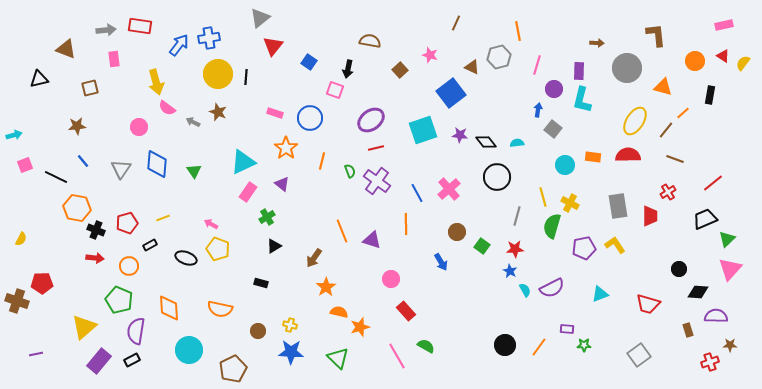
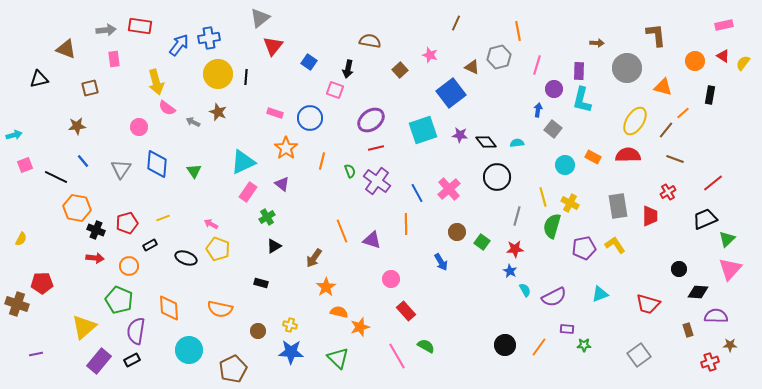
orange rectangle at (593, 157): rotated 21 degrees clockwise
green square at (482, 246): moved 4 px up
purple semicircle at (552, 288): moved 2 px right, 9 px down
brown cross at (17, 301): moved 3 px down
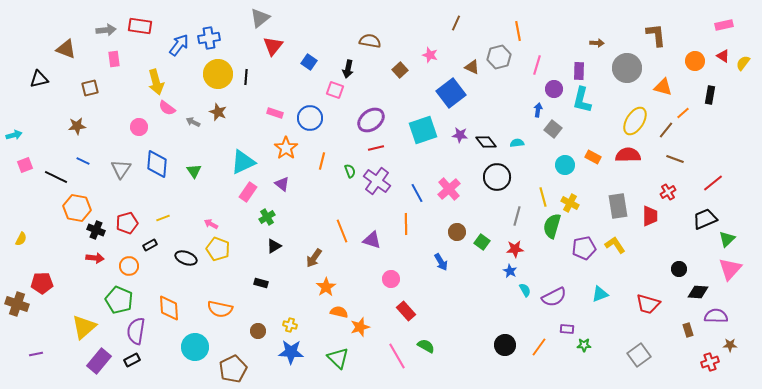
blue line at (83, 161): rotated 24 degrees counterclockwise
cyan circle at (189, 350): moved 6 px right, 3 px up
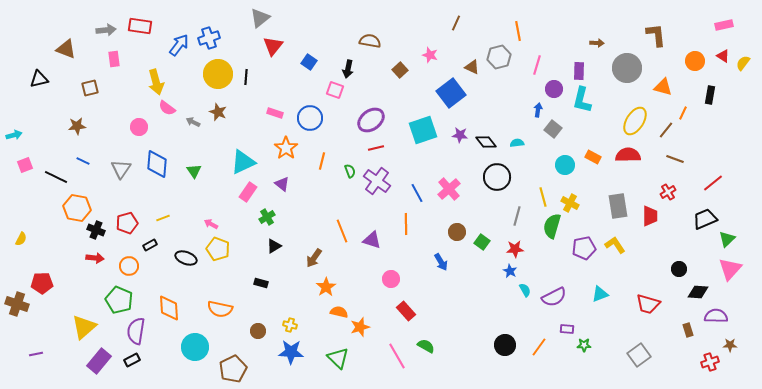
blue cross at (209, 38): rotated 10 degrees counterclockwise
orange line at (683, 113): rotated 24 degrees counterclockwise
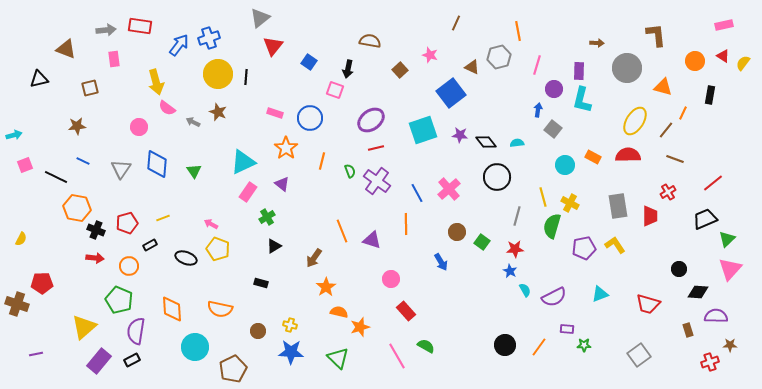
orange diamond at (169, 308): moved 3 px right, 1 px down
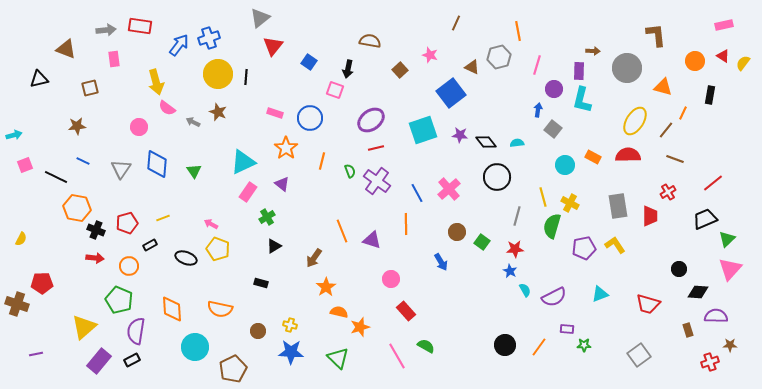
brown arrow at (597, 43): moved 4 px left, 8 px down
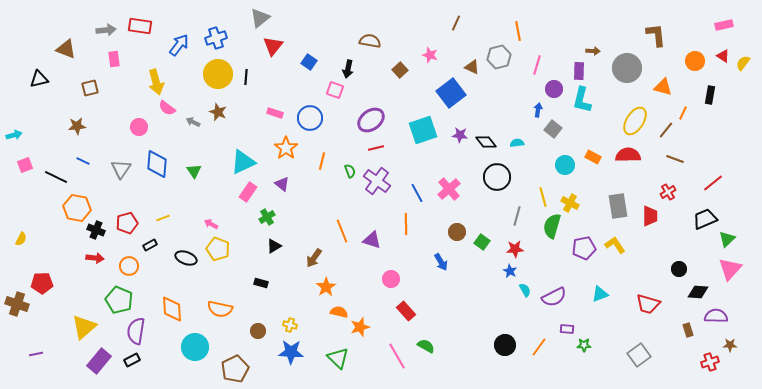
blue cross at (209, 38): moved 7 px right
brown pentagon at (233, 369): moved 2 px right
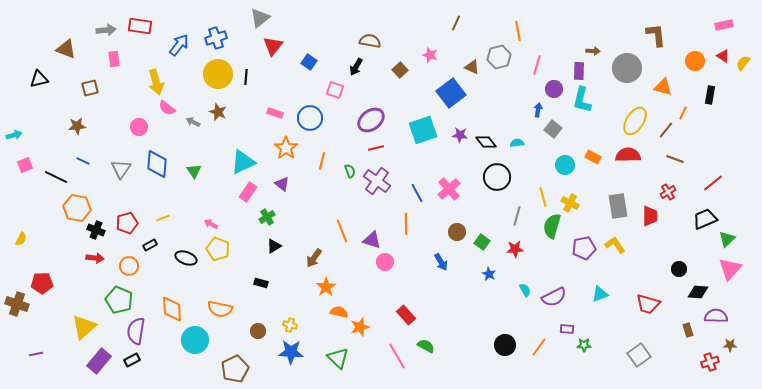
black arrow at (348, 69): moved 8 px right, 2 px up; rotated 18 degrees clockwise
blue star at (510, 271): moved 21 px left, 3 px down
pink circle at (391, 279): moved 6 px left, 17 px up
red rectangle at (406, 311): moved 4 px down
cyan circle at (195, 347): moved 7 px up
